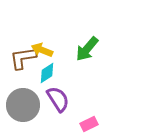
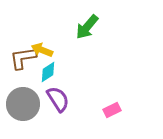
green arrow: moved 22 px up
cyan diamond: moved 1 px right, 1 px up
gray circle: moved 1 px up
pink rectangle: moved 23 px right, 14 px up
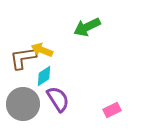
green arrow: rotated 24 degrees clockwise
cyan diamond: moved 4 px left, 4 px down
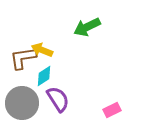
gray circle: moved 1 px left, 1 px up
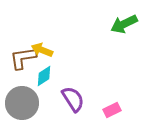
green arrow: moved 37 px right, 3 px up
purple semicircle: moved 15 px right
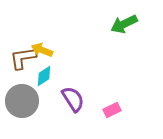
gray circle: moved 2 px up
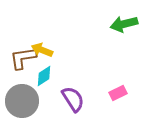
green arrow: rotated 12 degrees clockwise
pink rectangle: moved 6 px right, 17 px up
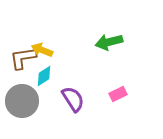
green arrow: moved 15 px left, 18 px down
pink rectangle: moved 1 px down
